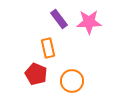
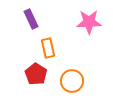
purple rectangle: moved 28 px left; rotated 12 degrees clockwise
red pentagon: rotated 10 degrees clockwise
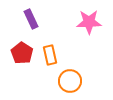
orange rectangle: moved 2 px right, 7 px down
red pentagon: moved 14 px left, 21 px up
orange circle: moved 2 px left
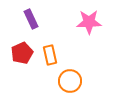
red pentagon: rotated 15 degrees clockwise
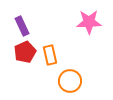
purple rectangle: moved 9 px left, 7 px down
red pentagon: moved 3 px right, 1 px up
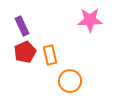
pink star: moved 1 px right, 2 px up
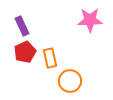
orange rectangle: moved 3 px down
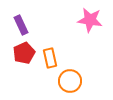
pink star: rotated 10 degrees clockwise
purple rectangle: moved 1 px left, 1 px up
red pentagon: moved 1 px left, 1 px down
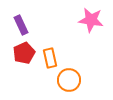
pink star: moved 1 px right
orange circle: moved 1 px left, 1 px up
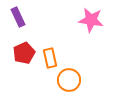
purple rectangle: moved 3 px left, 8 px up
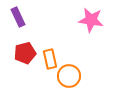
red pentagon: moved 1 px right; rotated 10 degrees clockwise
orange rectangle: moved 1 px down
orange circle: moved 4 px up
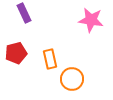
purple rectangle: moved 6 px right, 4 px up
red pentagon: moved 9 px left
orange circle: moved 3 px right, 3 px down
